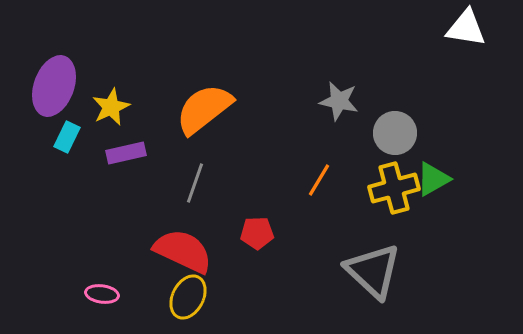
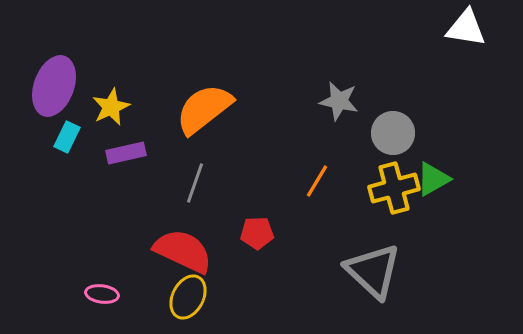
gray circle: moved 2 px left
orange line: moved 2 px left, 1 px down
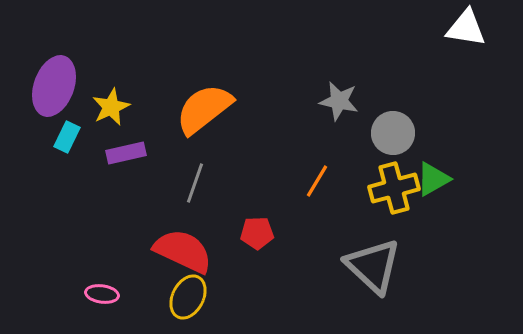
gray triangle: moved 5 px up
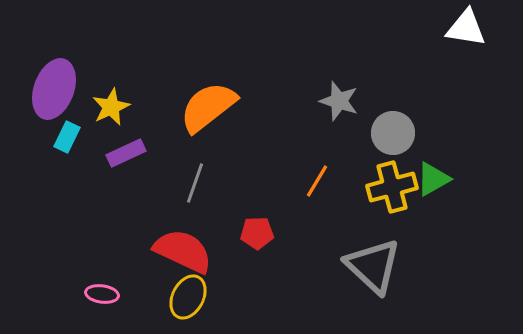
purple ellipse: moved 3 px down
gray star: rotated 6 degrees clockwise
orange semicircle: moved 4 px right, 2 px up
purple rectangle: rotated 12 degrees counterclockwise
yellow cross: moved 2 px left, 1 px up
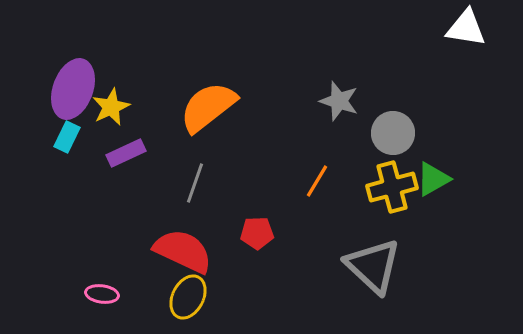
purple ellipse: moved 19 px right
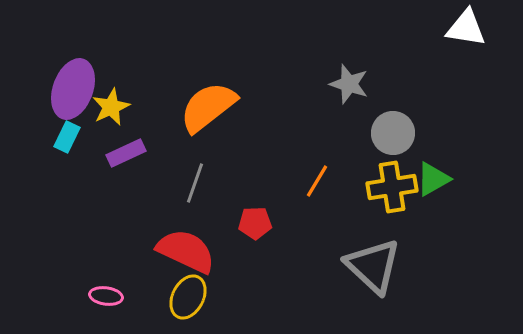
gray star: moved 10 px right, 17 px up
yellow cross: rotated 6 degrees clockwise
red pentagon: moved 2 px left, 10 px up
red semicircle: moved 3 px right
pink ellipse: moved 4 px right, 2 px down
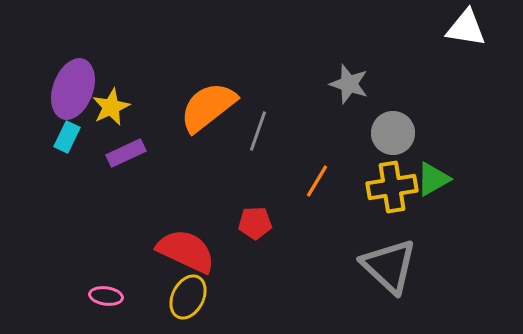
gray line: moved 63 px right, 52 px up
gray triangle: moved 16 px right
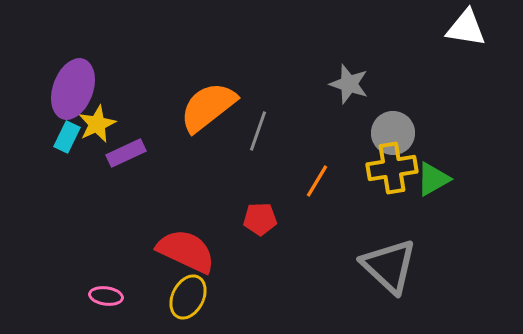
yellow star: moved 14 px left, 17 px down
yellow cross: moved 19 px up
red pentagon: moved 5 px right, 4 px up
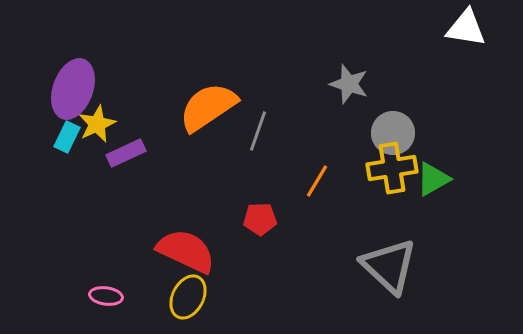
orange semicircle: rotated 4 degrees clockwise
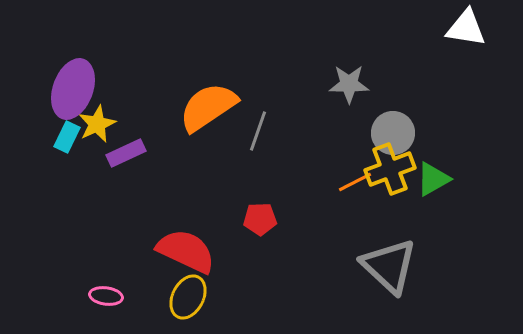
gray star: rotated 18 degrees counterclockwise
yellow cross: moved 2 px left, 1 px down; rotated 12 degrees counterclockwise
orange line: moved 38 px right, 1 px down; rotated 32 degrees clockwise
